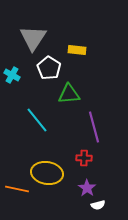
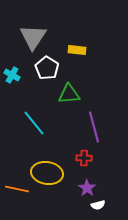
gray triangle: moved 1 px up
white pentagon: moved 2 px left
cyan line: moved 3 px left, 3 px down
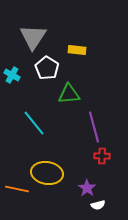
red cross: moved 18 px right, 2 px up
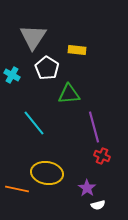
red cross: rotated 21 degrees clockwise
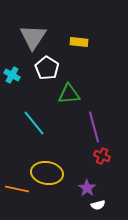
yellow rectangle: moved 2 px right, 8 px up
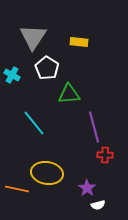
red cross: moved 3 px right, 1 px up; rotated 21 degrees counterclockwise
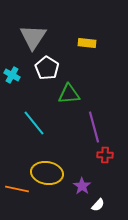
yellow rectangle: moved 8 px right, 1 px down
purple star: moved 5 px left, 2 px up
white semicircle: rotated 32 degrees counterclockwise
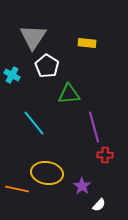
white pentagon: moved 2 px up
white semicircle: moved 1 px right
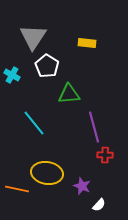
purple star: rotated 12 degrees counterclockwise
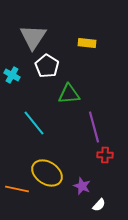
yellow ellipse: rotated 24 degrees clockwise
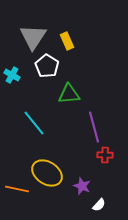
yellow rectangle: moved 20 px left, 2 px up; rotated 60 degrees clockwise
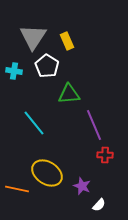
cyan cross: moved 2 px right, 4 px up; rotated 21 degrees counterclockwise
purple line: moved 2 px up; rotated 8 degrees counterclockwise
